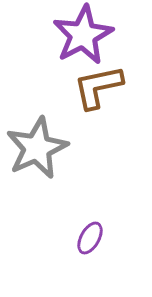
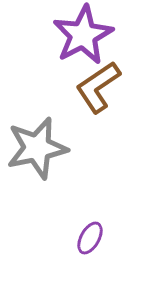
brown L-shape: rotated 22 degrees counterclockwise
gray star: rotated 12 degrees clockwise
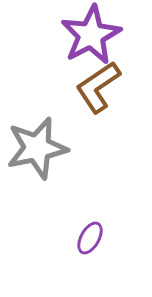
purple star: moved 8 px right
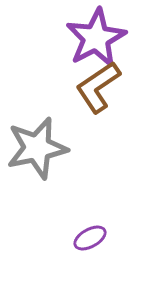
purple star: moved 5 px right, 3 px down
purple ellipse: rotated 32 degrees clockwise
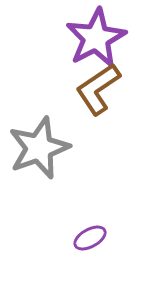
brown L-shape: moved 2 px down
gray star: moved 2 px right; rotated 8 degrees counterclockwise
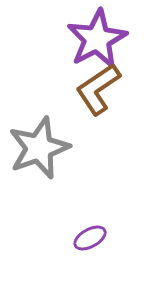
purple star: moved 1 px right, 1 px down
